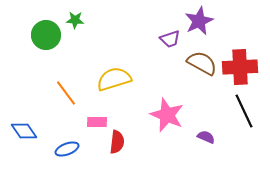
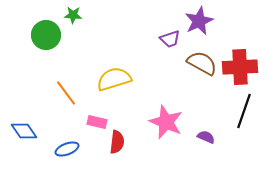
green star: moved 2 px left, 5 px up
black line: rotated 44 degrees clockwise
pink star: moved 1 px left, 7 px down
pink rectangle: rotated 12 degrees clockwise
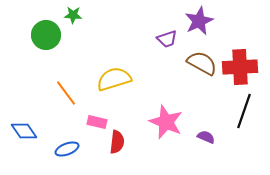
purple trapezoid: moved 3 px left
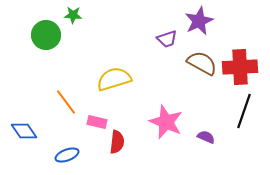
orange line: moved 9 px down
blue ellipse: moved 6 px down
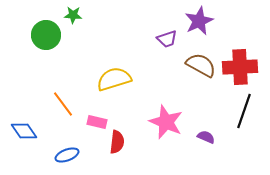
brown semicircle: moved 1 px left, 2 px down
orange line: moved 3 px left, 2 px down
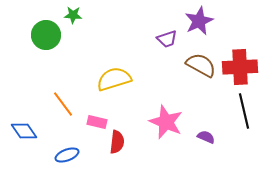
black line: rotated 32 degrees counterclockwise
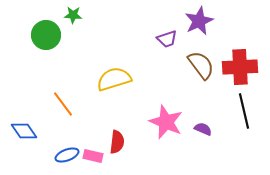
brown semicircle: rotated 24 degrees clockwise
pink rectangle: moved 4 px left, 34 px down
purple semicircle: moved 3 px left, 8 px up
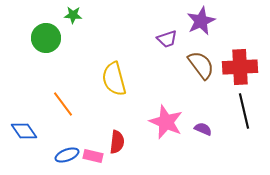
purple star: moved 2 px right
green circle: moved 3 px down
yellow semicircle: rotated 88 degrees counterclockwise
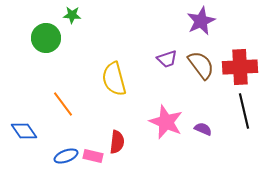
green star: moved 1 px left
purple trapezoid: moved 20 px down
blue ellipse: moved 1 px left, 1 px down
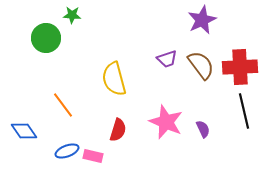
purple star: moved 1 px right, 1 px up
orange line: moved 1 px down
purple semicircle: rotated 42 degrees clockwise
red semicircle: moved 1 px right, 12 px up; rotated 10 degrees clockwise
blue ellipse: moved 1 px right, 5 px up
